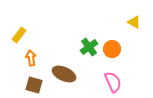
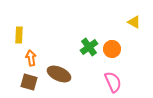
yellow rectangle: rotated 35 degrees counterclockwise
brown ellipse: moved 5 px left
brown square: moved 5 px left, 3 px up
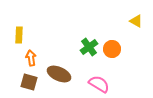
yellow triangle: moved 2 px right, 1 px up
pink semicircle: moved 14 px left, 2 px down; rotated 35 degrees counterclockwise
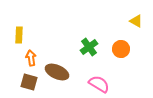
orange circle: moved 9 px right
brown ellipse: moved 2 px left, 2 px up
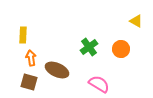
yellow rectangle: moved 4 px right
brown ellipse: moved 2 px up
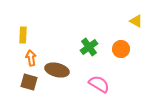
brown ellipse: rotated 10 degrees counterclockwise
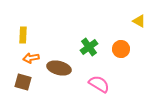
yellow triangle: moved 3 px right
orange arrow: rotated 91 degrees counterclockwise
brown ellipse: moved 2 px right, 2 px up
brown square: moved 6 px left
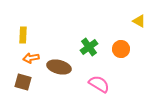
brown ellipse: moved 1 px up
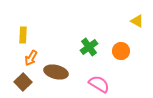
yellow triangle: moved 2 px left
orange circle: moved 2 px down
orange arrow: rotated 49 degrees counterclockwise
brown ellipse: moved 3 px left, 5 px down
brown square: rotated 30 degrees clockwise
